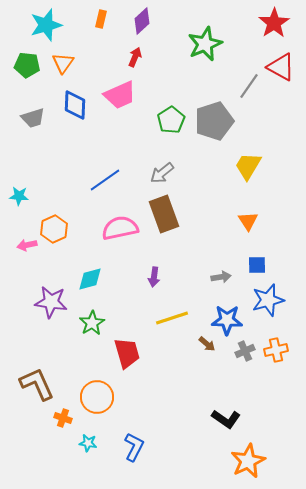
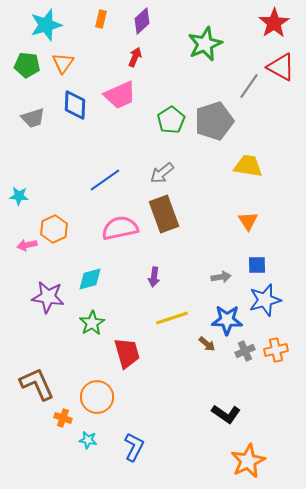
yellow trapezoid at (248, 166): rotated 68 degrees clockwise
blue star at (268, 300): moved 3 px left
purple star at (51, 302): moved 3 px left, 5 px up
black L-shape at (226, 419): moved 5 px up
cyan star at (88, 443): moved 3 px up
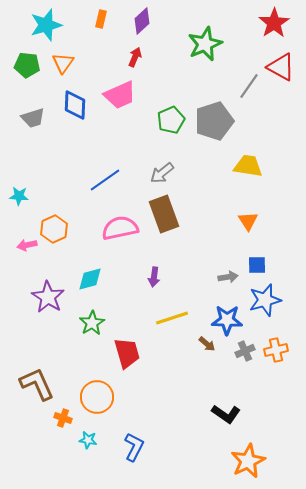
green pentagon at (171, 120): rotated 8 degrees clockwise
gray arrow at (221, 277): moved 7 px right
purple star at (48, 297): rotated 24 degrees clockwise
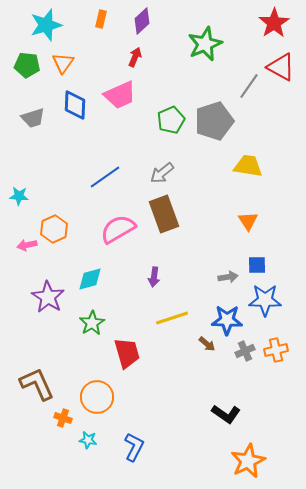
blue line at (105, 180): moved 3 px up
pink semicircle at (120, 228): moved 2 px left, 1 px down; rotated 18 degrees counterclockwise
blue star at (265, 300): rotated 16 degrees clockwise
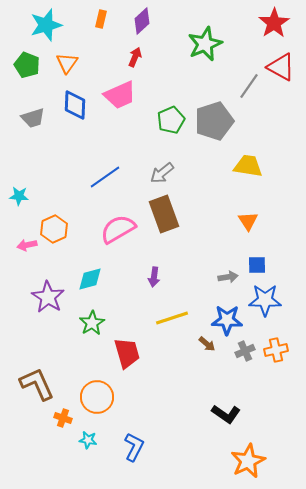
orange triangle at (63, 63): moved 4 px right
green pentagon at (27, 65): rotated 15 degrees clockwise
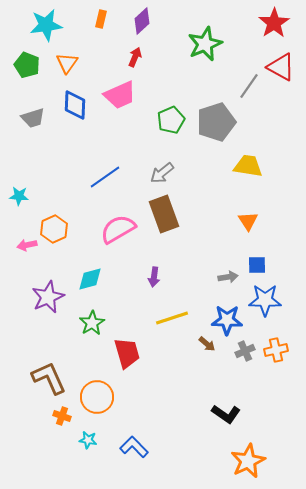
cyan star at (46, 25): rotated 8 degrees clockwise
gray pentagon at (214, 121): moved 2 px right, 1 px down
purple star at (48, 297): rotated 16 degrees clockwise
brown L-shape at (37, 384): moved 12 px right, 6 px up
orange cross at (63, 418): moved 1 px left, 2 px up
blue L-shape at (134, 447): rotated 72 degrees counterclockwise
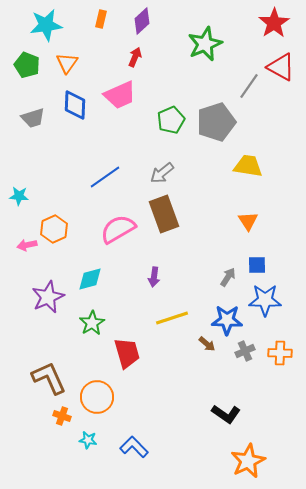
gray arrow at (228, 277): rotated 48 degrees counterclockwise
orange cross at (276, 350): moved 4 px right, 3 px down; rotated 15 degrees clockwise
